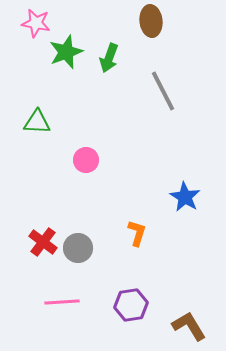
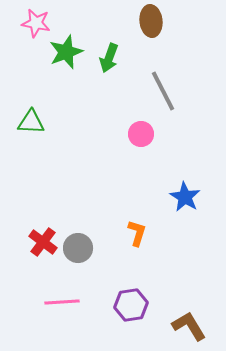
green triangle: moved 6 px left
pink circle: moved 55 px right, 26 px up
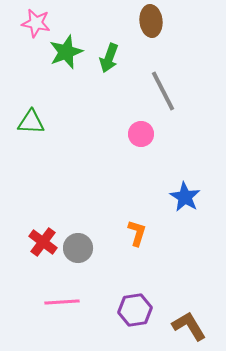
purple hexagon: moved 4 px right, 5 px down
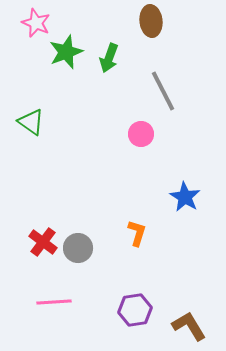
pink star: rotated 12 degrees clockwise
green triangle: rotated 32 degrees clockwise
pink line: moved 8 px left
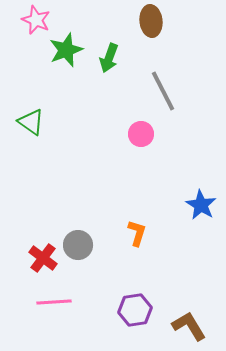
pink star: moved 3 px up
green star: moved 2 px up
blue star: moved 16 px right, 8 px down
red cross: moved 16 px down
gray circle: moved 3 px up
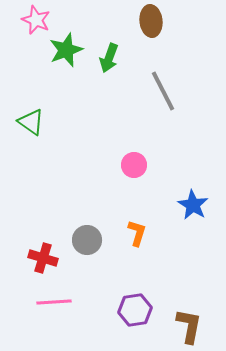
pink circle: moved 7 px left, 31 px down
blue star: moved 8 px left
gray circle: moved 9 px right, 5 px up
red cross: rotated 20 degrees counterclockwise
brown L-shape: rotated 42 degrees clockwise
